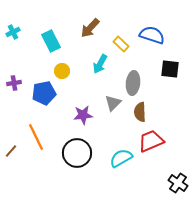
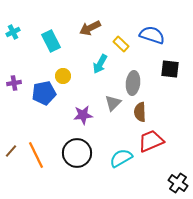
brown arrow: rotated 20 degrees clockwise
yellow circle: moved 1 px right, 5 px down
orange line: moved 18 px down
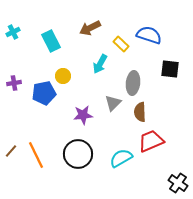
blue semicircle: moved 3 px left
black circle: moved 1 px right, 1 px down
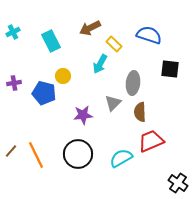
yellow rectangle: moved 7 px left
blue pentagon: rotated 25 degrees clockwise
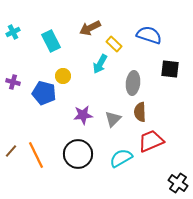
purple cross: moved 1 px left, 1 px up; rotated 24 degrees clockwise
gray triangle: moved 16 px down
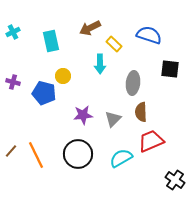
cyan rectangle: rotated 15 degrees clockwise
cyan arrow: rotated 30 degrees counterclockwise
brown semicircle: moved 1 px right
black cross: moved 3 px left, 3 px up
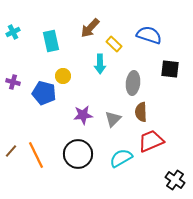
brown arrow: rotated 20 degrees counterclockwise
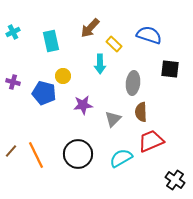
purple star: moved 10 px up
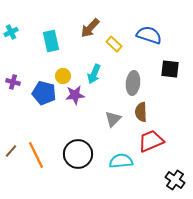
cyan cross: moved 2 px left
cyan arrow: moved 6 px left, 10 px down; rotated 24 degrees clockwise
purple star: moved 8 px left, 10 px up
cyan semicircle: moved 3 px down; rotated 25 degrees clockwise
